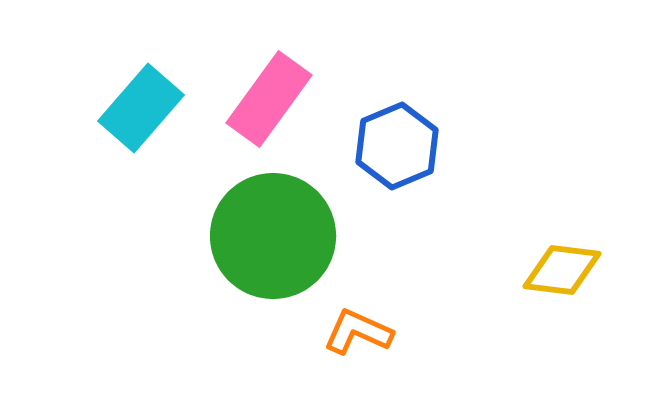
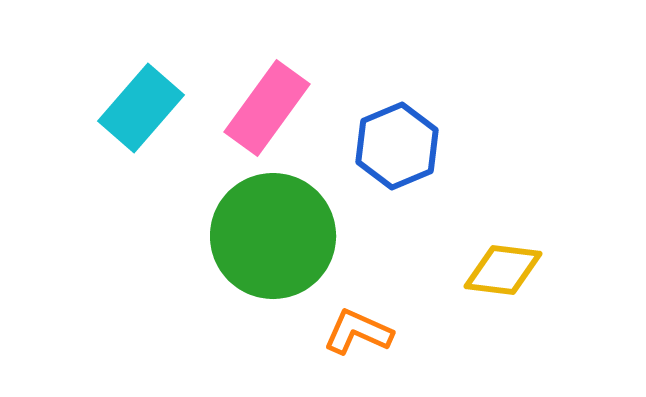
pink rectangle: moved 2 px left, 9 px down
yellow diamond: moved 59 px left
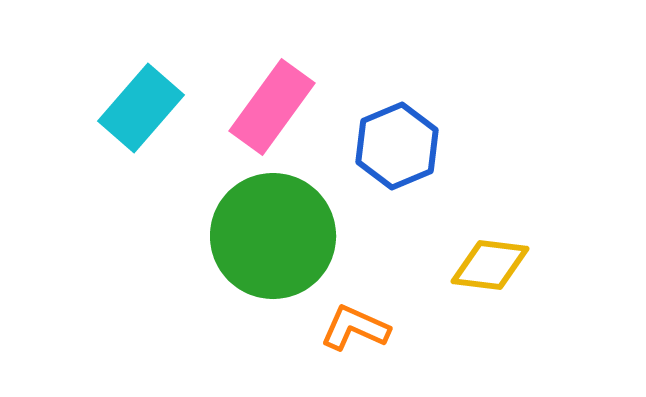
pink rectangle: moved 5 px right, 1 px up
yellow diamond: moved 13 px left, 5 px up
orange L-shape: moved 3 px left, 4 px up
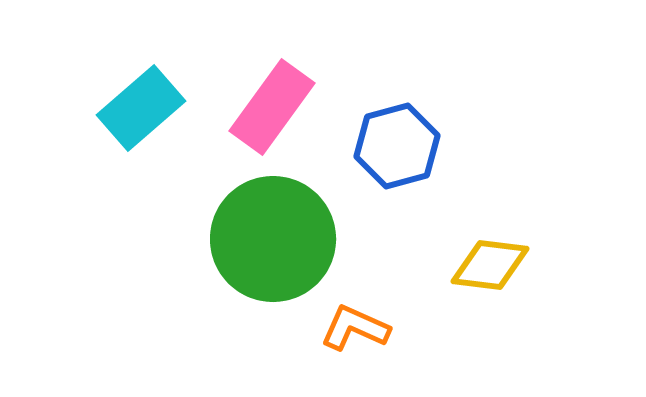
cyan rectangle: rotated 8 degrees clockwise
blue hexagon: rotated 8 degrees clockwise
green circle: moved 3 px down
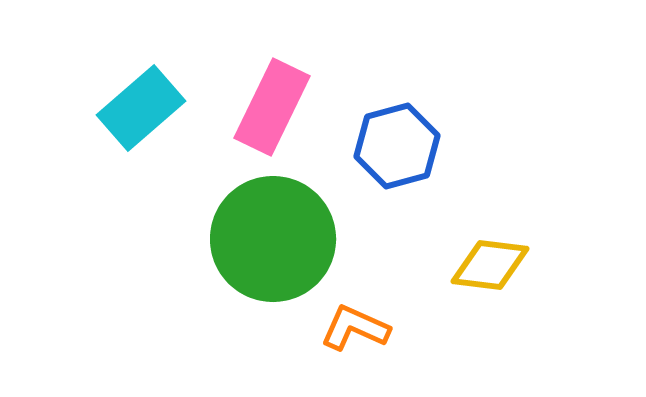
pink rectangle: rotated 10 degrees counterclockwise
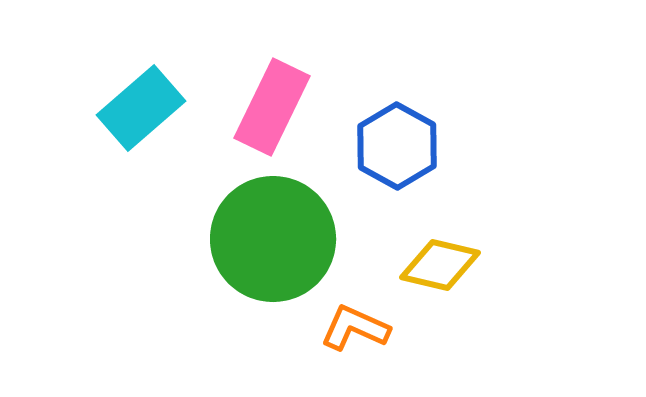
blue hexagon: rotated 16 degrees counterclockwise
yellow diamond: moved 50 px left; rotated 6 degrees clockwise
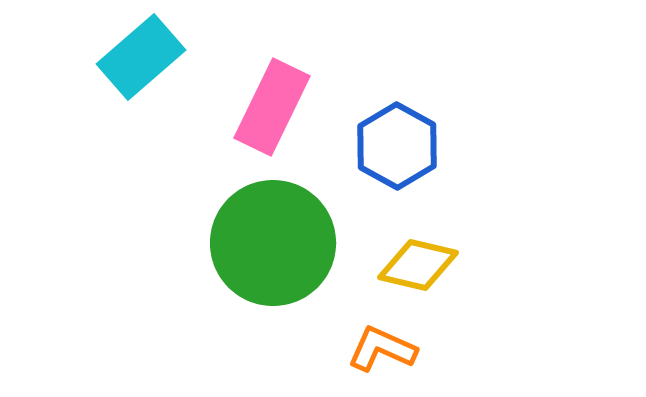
cyan rectangle: moved 51 px up
green circle: moved 4 px down
yellow diamond: moved 22 px left
orange L-shape: moved 27 px right, 21 px down
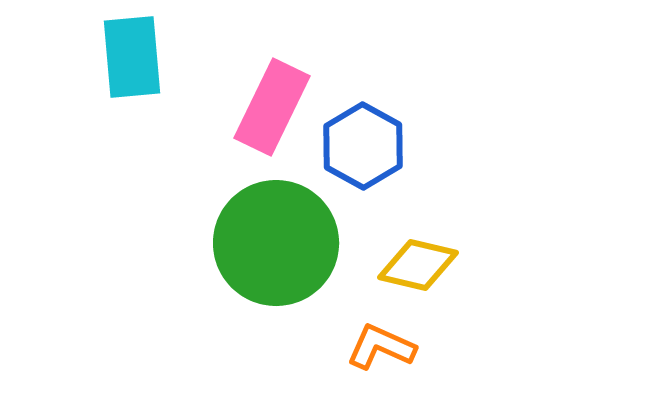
cyan rectangle: moved 9 px left; rotated 54 degrees counterclockwise
blue hexagon: moved 34 px left
green circle: moved 3 px right
orange L-shape: moved 1 px left, 2 px up
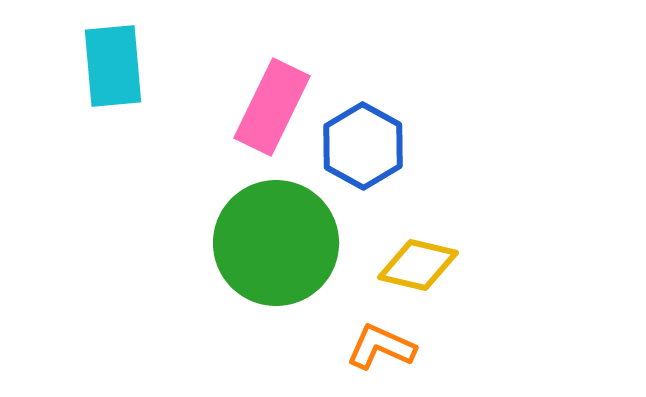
cyan rectangle: moved 19 px left, 9 px down
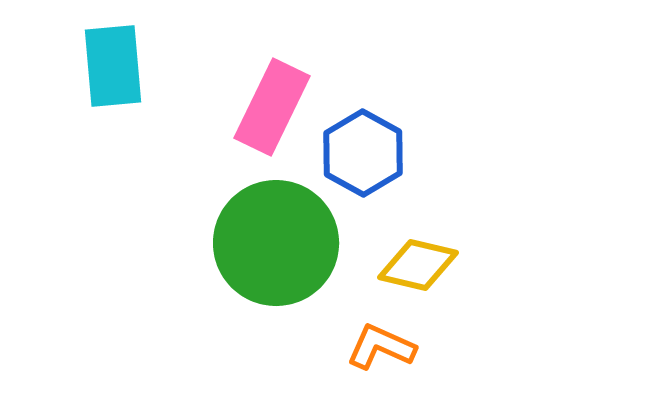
blue hexagon: moved 7 px down
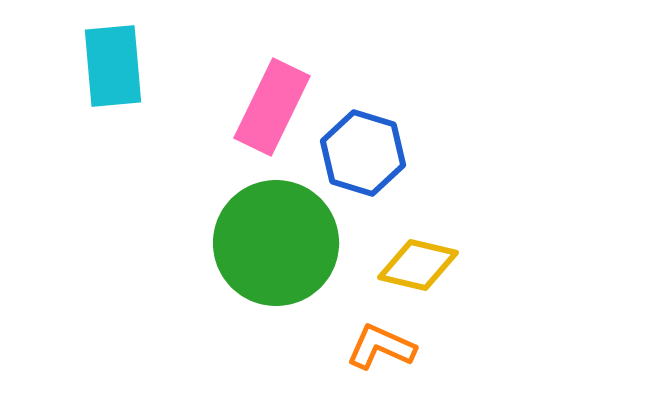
blue hexagon: rotated 12 degrees counterclockwise
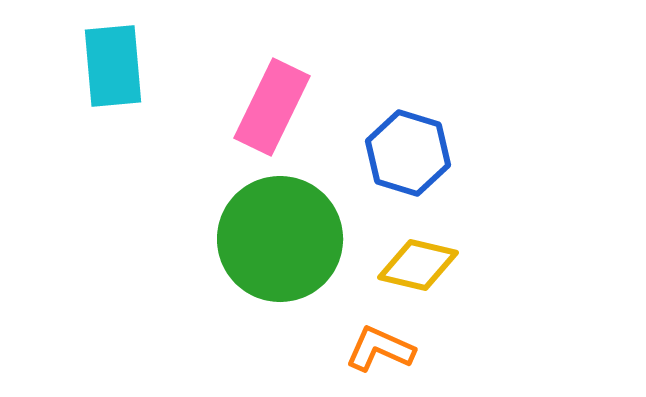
blue hexagon: moved 45 px right
green circle: moved 4 px right, 4 px up
orange L-shape: moved 1 px left, 2 px down
